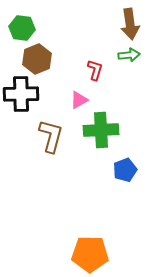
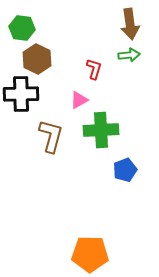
brown hexagon: rotated 12 degrees counterclockwise
red L-shape: moved 1 px left, 1 px up
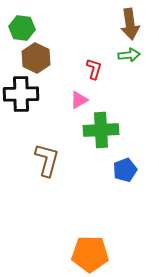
brown hexagon: moved 1 px left, 1 px up
brown L-shape: moved 4 px left, 24 px down
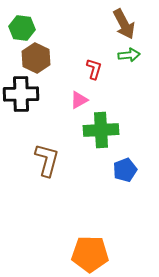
brown arrow: moved 6 px left; rotated 20 degrees counterclockwise
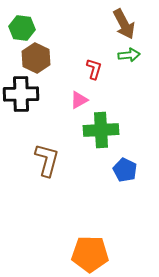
blue pentagon: rotated 25 degrees counterclockwise
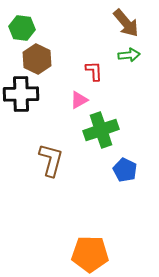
brown arrow: moved 2 px right, 1 px up; rotated 12 degrees counterclockwise
brown hexagon: moved 1 px right, 1 px down
red L-shape: moved 2 px down; rotated 20 degrees counterclockwise
green cross: rotated 16 degrees counterclockwise
brown L-shape: moved 4 px right
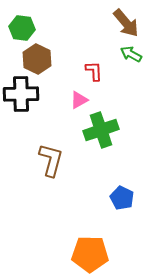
green arrow: moved 2 px right, 1 px up; rotated 145 degrees counterclockwise
blue pentagon: moved 3 px left, 28 px down
